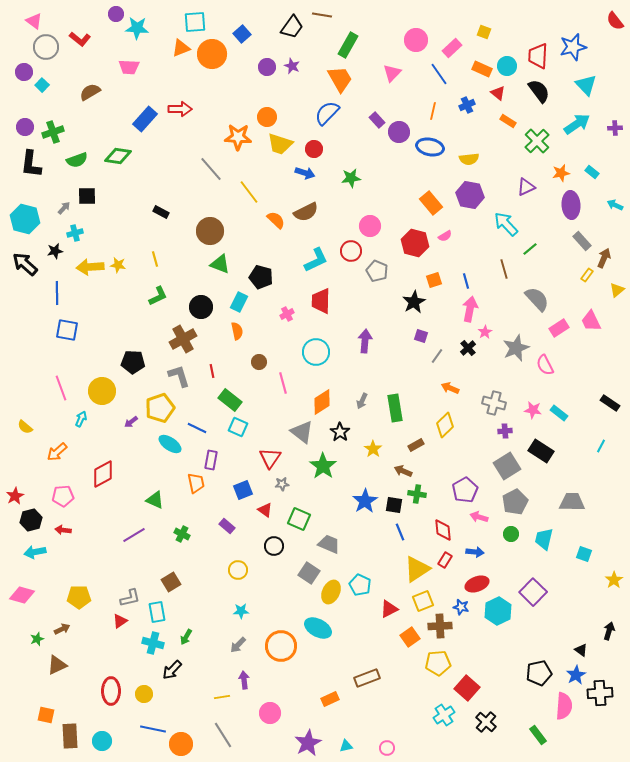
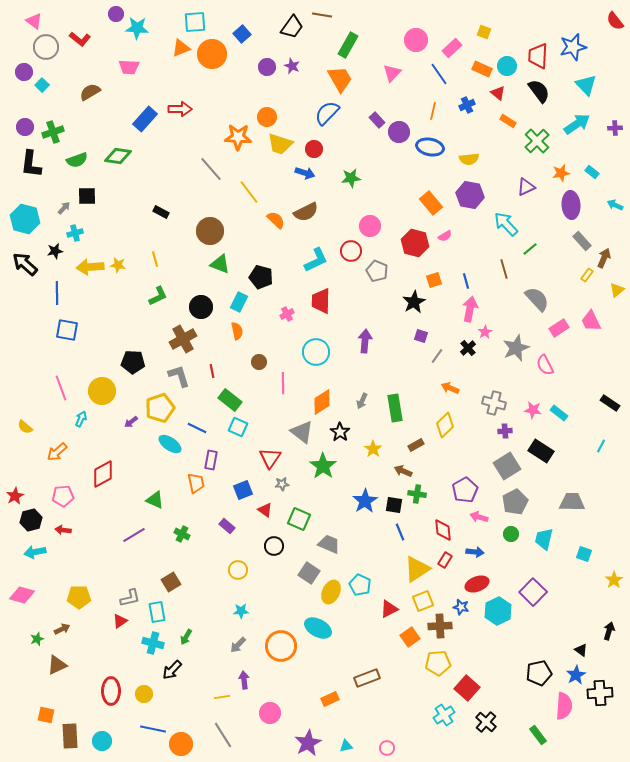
pink line at (283, 383): rotated 15 degrees clockwise
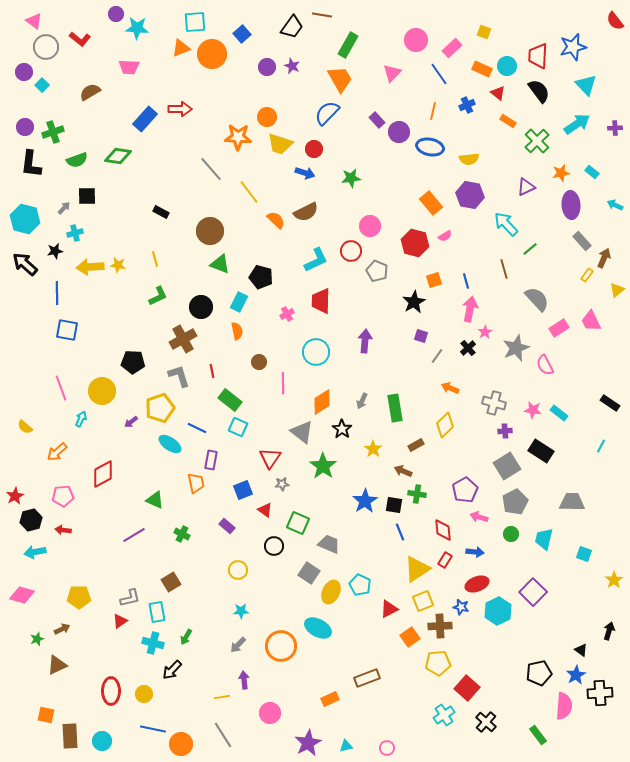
black star at (340, 432): moved 2 px right, 3 px up
green square at (299, 519): moved 1 px left, 4 px down
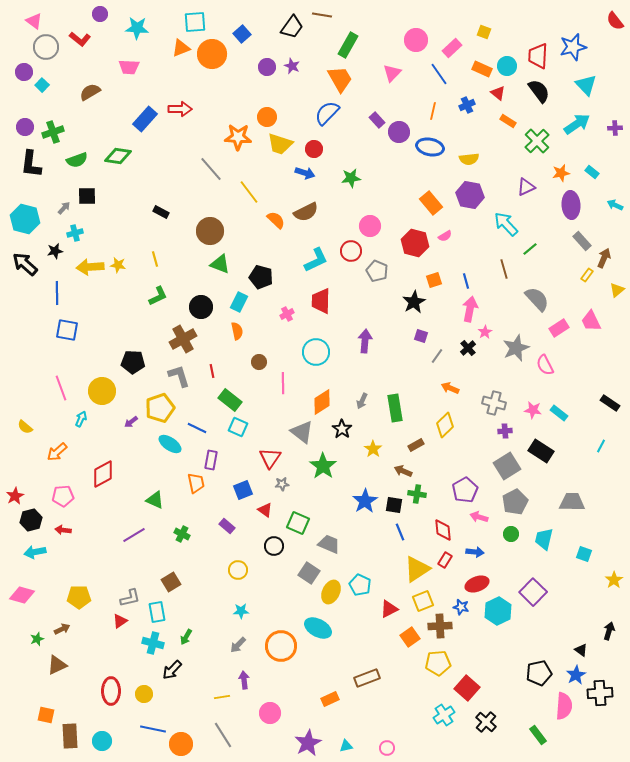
purple circle at (116, 14): moved 16 px left
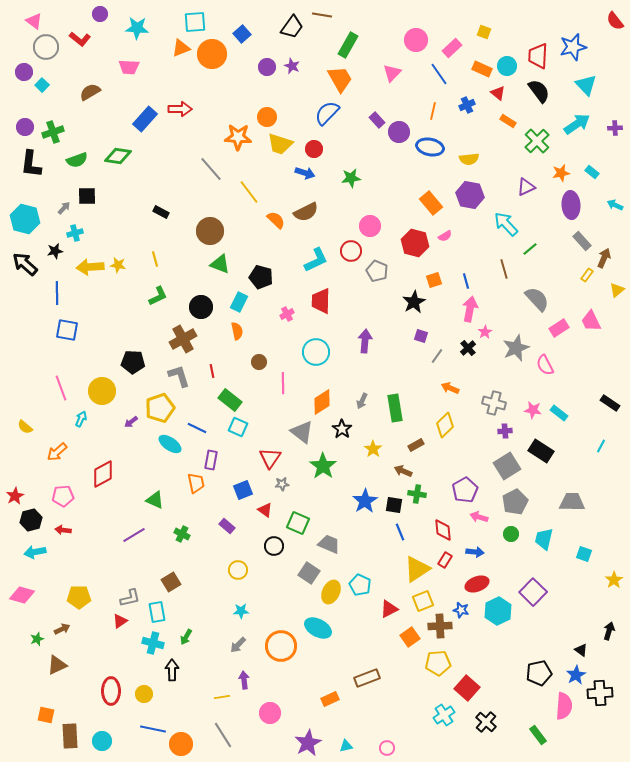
blue star at (461, 607): moved 3 px down
black arrow at (172, 670): rotated 135 degrees clockwise
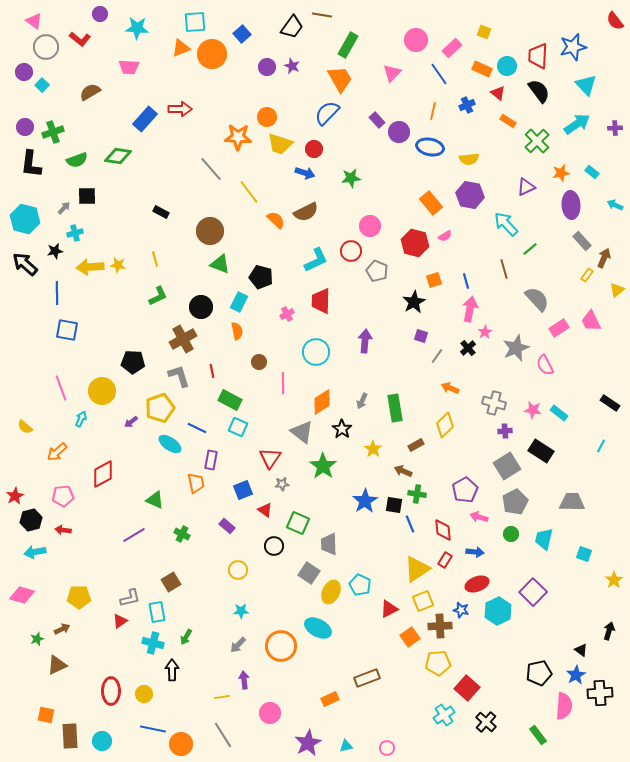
green rectangle at (230, 400): rotated 10 degrees counterclockwise
blue line at (400, 532): moved 10 px right, 8 px up
gray trapezoid at (329, 544): rotated 115 degrees counterclockwise
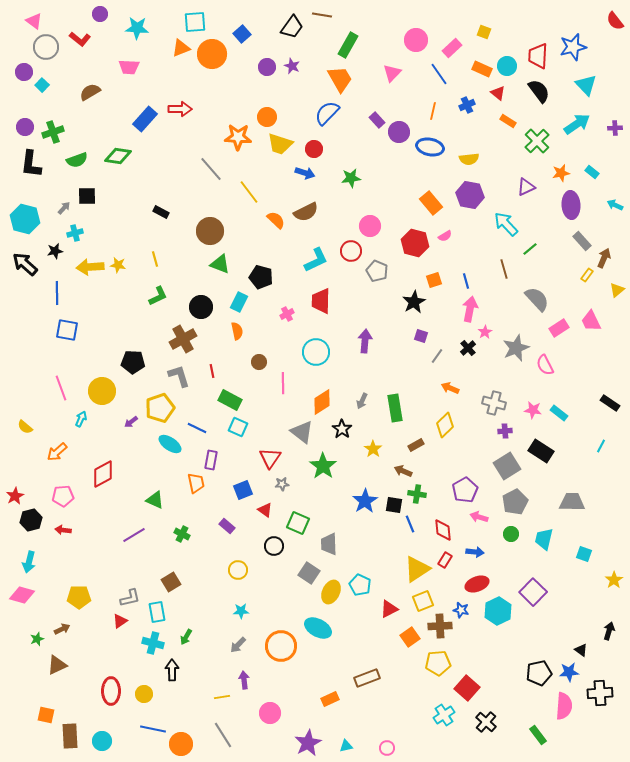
cyan arrow at (35, 552): moved 6 px left, 10 px down; rotated 65 degrees counterclockwise
blue star at (576, 675): moved 7 px left, 3 px up; rotated 24 degrees clockwise
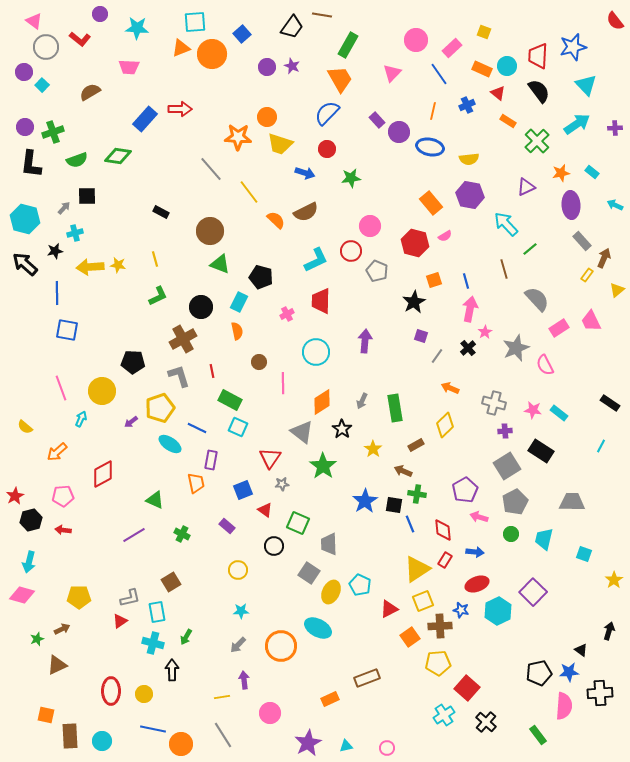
red circle at (314, 149): moved 13 px right
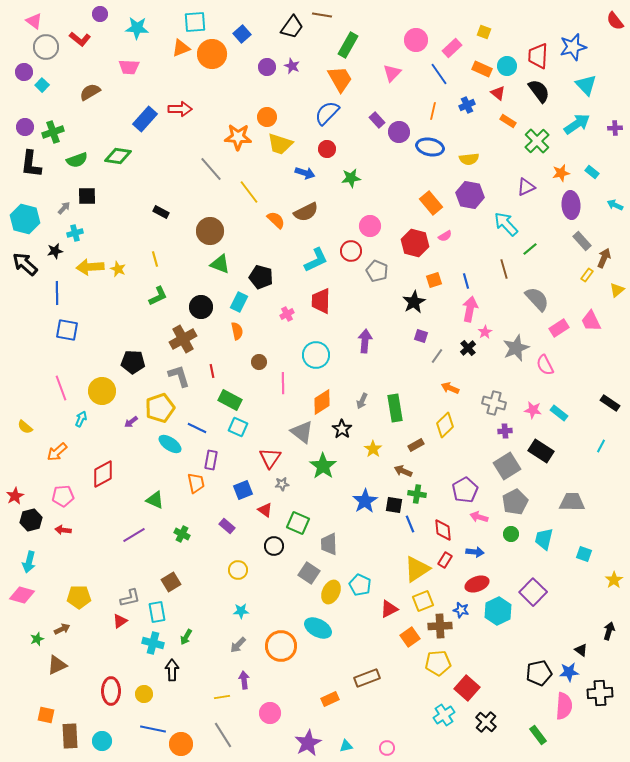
yellow star at (118, 265): moved 4 px down; rotated 14 degrees clockwise
cyan circle at (316, 352): moved 3 px down
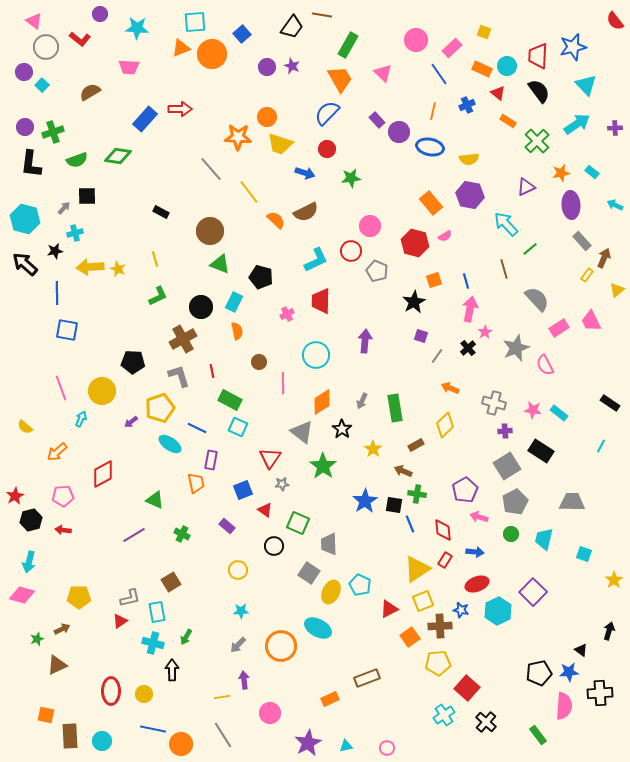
pink triangle at (392, 73): moved 9 px left; rotated 30 degrees counterclockwise
cyan rectangle at (239, 302): moved 5 px left
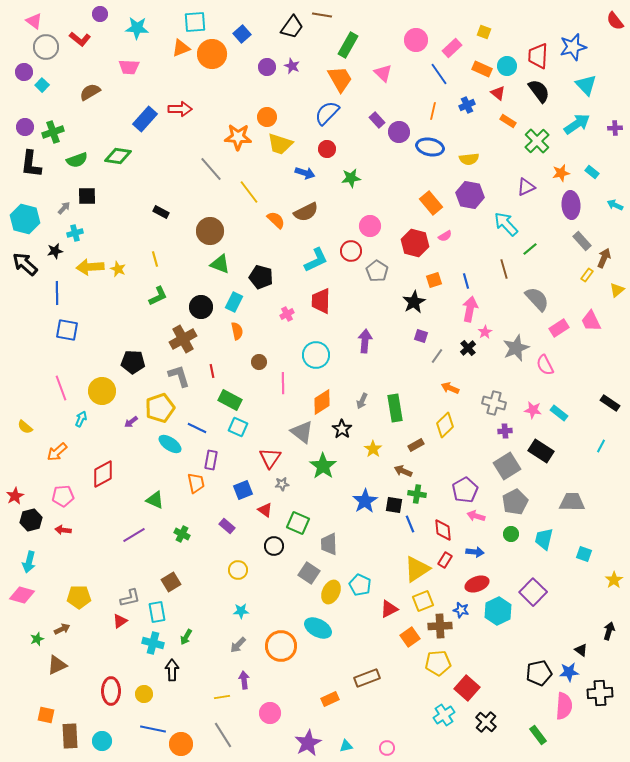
gray pentagon at (377, 271): rotated 10 degrees clockwise
pink arrow at (479, 517): moved 3 px left, 1 px up
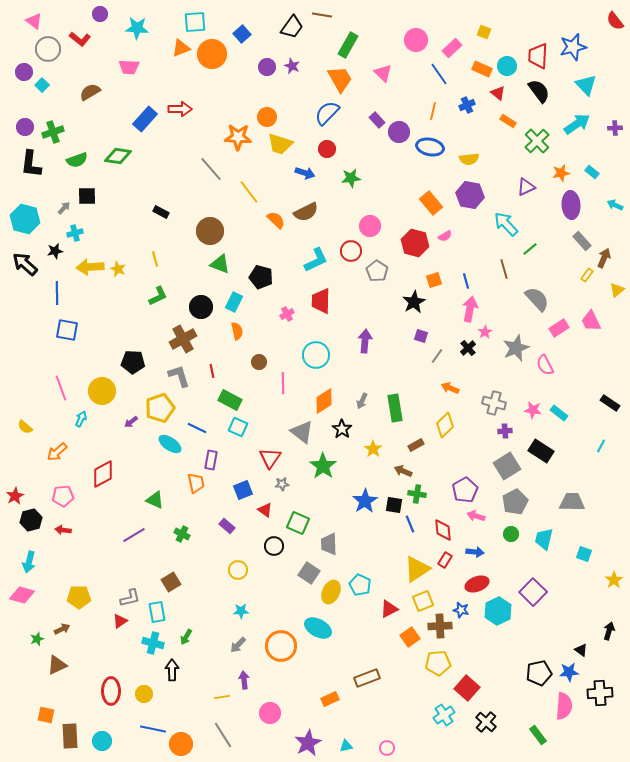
gray circle at (46, 47): moved 2 px right, 2 px down
orange diamond at (322, 402): moved 2 px right, 1 px up
